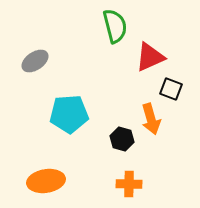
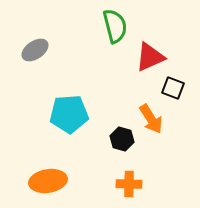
gray ellipse: moved 11 px up
black square: moved 2 px right, 1 px up
orange arrow: rotated 16 degrees counterclockwise
orange ellipse: moved 2 px right
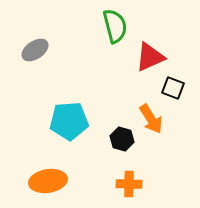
cyan pentagon: moved 7 px down
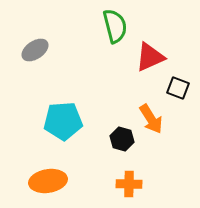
black square: moved 5 px right
cyan pentagon: moved 6 px left
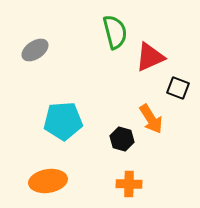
green semicircle: moved 6 px down
